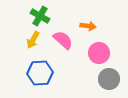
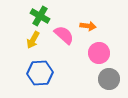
pink semicircle: moved 1 px right, 5 px up
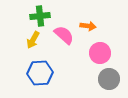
green cross: rotated 36 degrees counterclockwise
pink circle: moved 1 px right
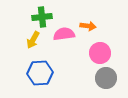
green cross: moved 2 px right, 1 px down
pink semicircle: moved 1 px up; rotated 50 degrees counterclockwise
gray circle: moved 3 px left, 1 px up
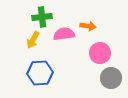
gray circle: moved 5 px right
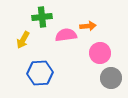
orange arrow: rotated 14 degrees counterclockwise
pink semicircle: moved 2 px right, 1 px down
yellow arrow: moved 10 px left
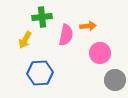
pink semicircle: rotated 110 degrees clockwise
yellow arrow: moved 2 px right
gray circle: moved 4 px right, 2 px down
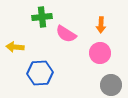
orange arrow: moved 13 px right, 1 px up; rotated 98 degrees clockwise
pink semicircle: moved 1 px up; rotated 110 degrees clockwise
yellow arrow: moved 10 px left, 7 px down; rotated 66 degrees clockwise
gray circle: moved 4 px left, 5 px down
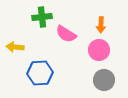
pink circle: moved 1 px left, 3 px up
gray circle: moved 7 px left, 5 px up
